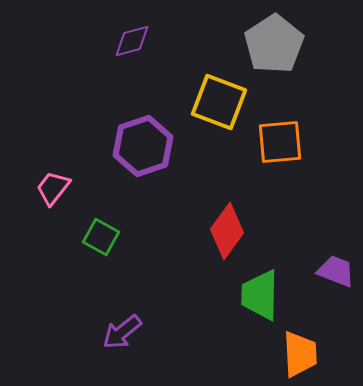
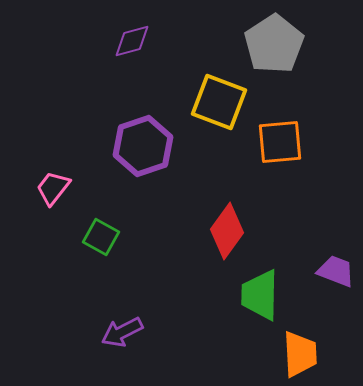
purple arrow: rotated 12 degrees clockwise
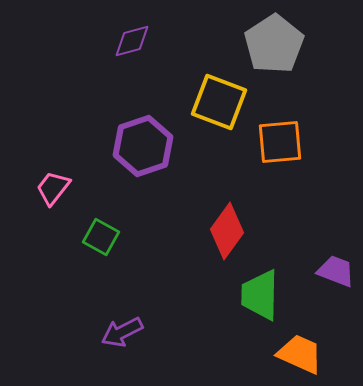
orange trapezoid: rotated 63 degrees counterclockwise
